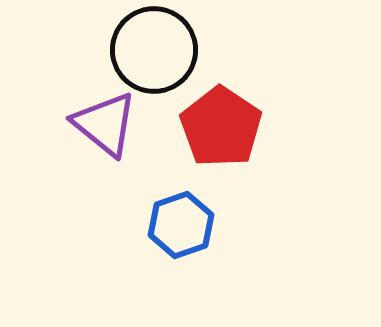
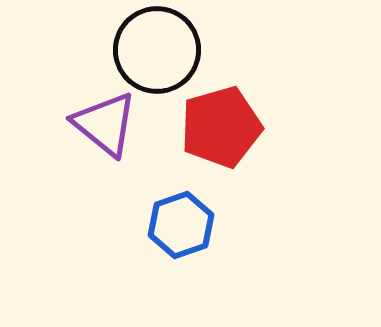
black circle: moved 3 px right
red pentagon: rotated 22 degrees clockwise
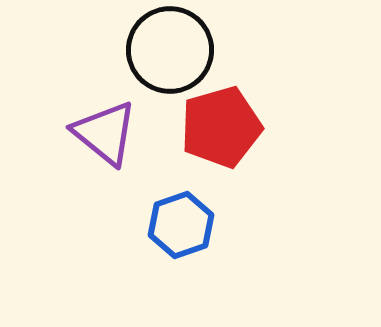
black circle: moved 13 px right
purple triangle: moved 9 px down
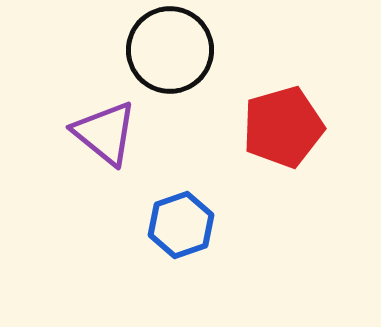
red pentagon: moved 62 px right
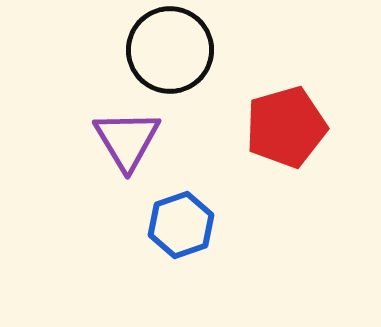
red pentagon: moved 3 px right
purple triangle: moved 22 px right, 7 px down; rotated 20 degrees clockwise
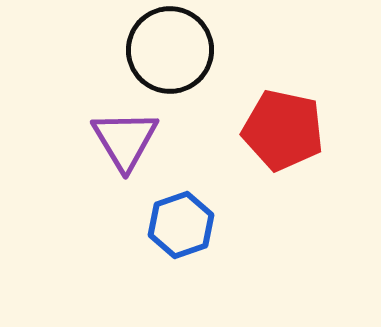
red pentagon: moved 3 px left, 3 px down; rotated 28 degrees clockwise
purple triangle: moved 2 px left
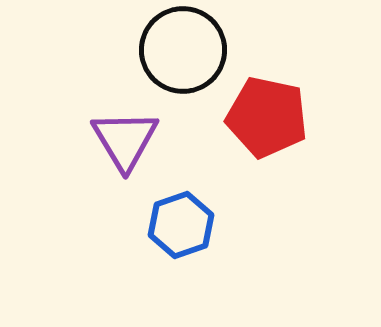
black circle: moved 13 px right
red pentagon: moved 16 px left, 13 px up
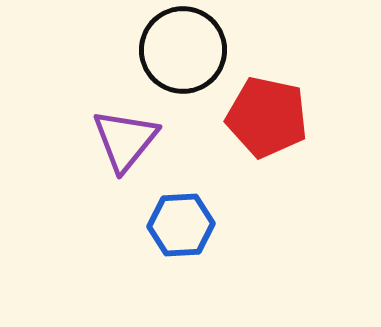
purple triangle: rotated 10 degrees clockwise
blue hexagon: rotated 16 degrees clockwise
